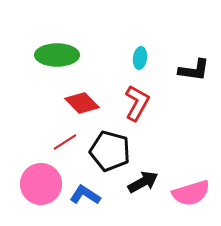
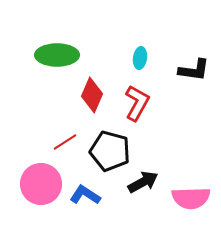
red diamond: moved 10 px right, 8 px up; rotated 68 degrees clockwise
pink semicircle: moved 5 px down; rotated 15 degrees clockwise
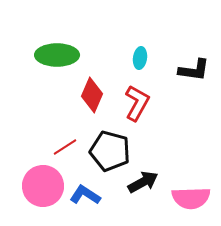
red line: moved 5 px down
pink circle: moved 2 px right, 2 px down
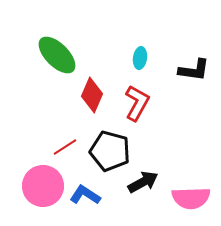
green ellipse: rotated 45 degrees clockwise
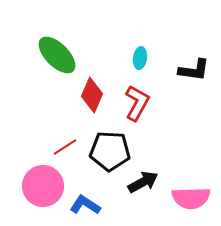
black pentagon: rotated 12 degrees counterclockwise
blue L-shape: moved 10 px down
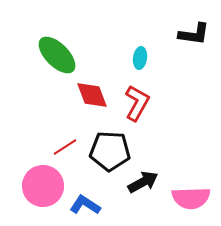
black L-shape: moved 36 px up
red diamond: rotated 44 degrees counterclockwise
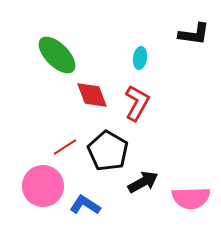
black pentagon: moved 2 px left; rotated 27 degrees clockwise
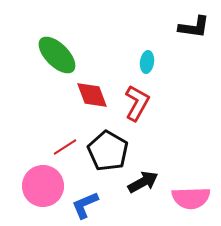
black L-shape: moved 7 px up
cyan ellipse: moved 7 px right, 4 px down
blue L-shape: rotated 56 degrees counterclockwise
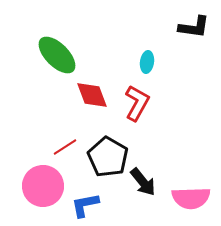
black pentagon: moved 6 px down
black arrow: rotated 80 degrees clockwise
blue L-shape: rotated 12 degrees clockwise
